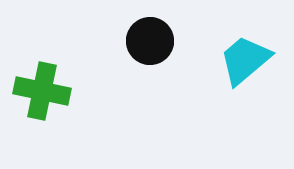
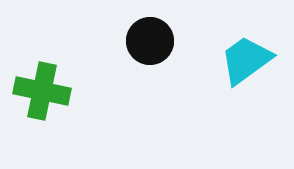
cyan trapezoid: moved 1 px right; rotated 4 degrees clockwise
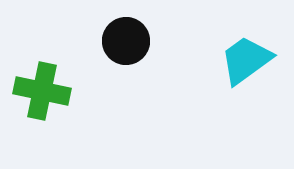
black circle: moved 24 px left
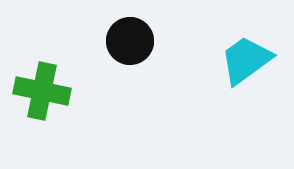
black circle: moved 4 px right
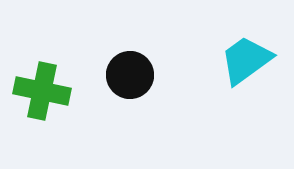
black circle: moved 34 px down
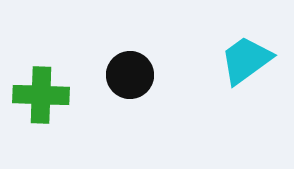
green cross: moved 1 px left, 4 px down; rotated 10 degrees counterclockwise
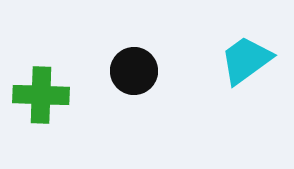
black circle: moved 4 px right, 4 px up
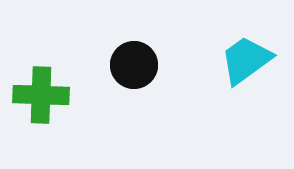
black circle: moved 6 px up
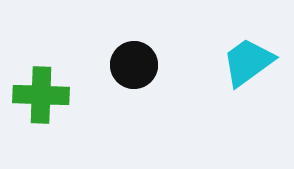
cyan trapezoid: moved 2 px right, 2 px down
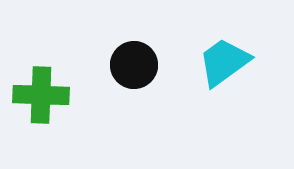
cyan trapezoid: moved 24 px left
